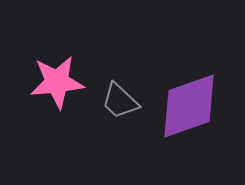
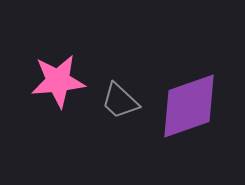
pink star: moved 1 px right, 1 px up
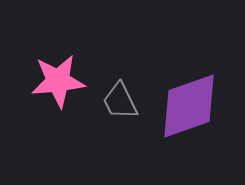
gray trapezoid: rotated 21 degrees clockwise
